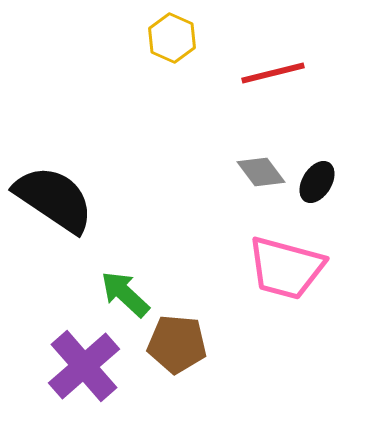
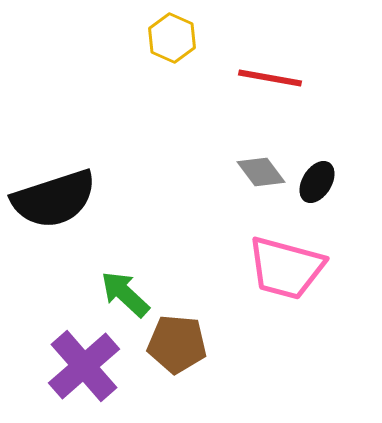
red line: moved 3 px left, 5 px down; rotated 24 degrees clockwise
black semicircle: rotated 128 degrees clockwise
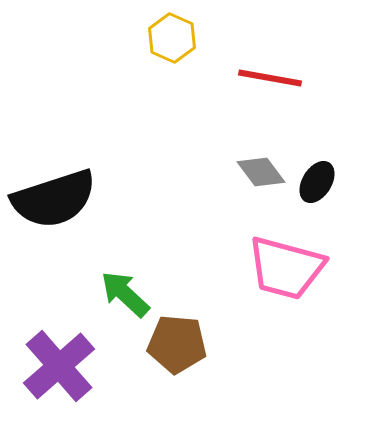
purple cross: moved 25 px left
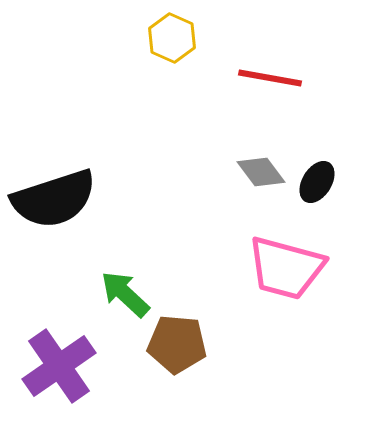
purple cross: rotated 6 degrees clockwise
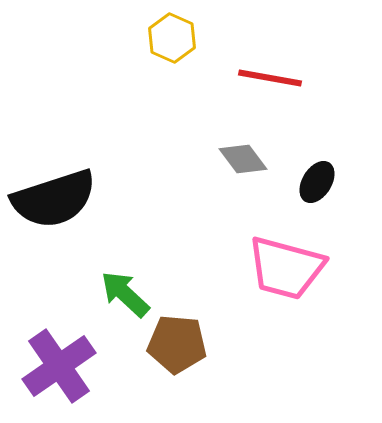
gray diamond: moved 18 px left, 13 px up
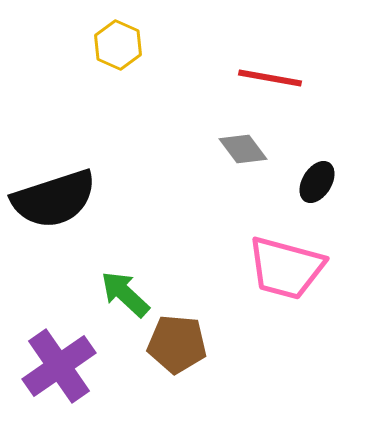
yellow hexagon: moved 54 px left, 7 px down
gray diamond: moved 10 px up
